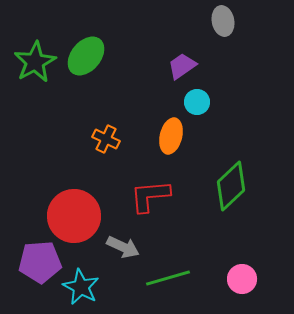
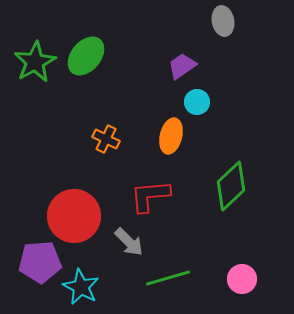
gray arrow: moved 6 px right, 5 px up; rotated 20 degrees clockwise
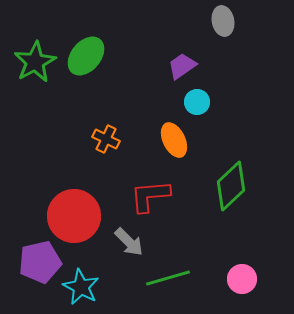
orange ellipse: moved 3 px right, 4 px down; rotated 40 degrees counterclockwise
purple pentagon: rotated 9 degrees counterclockwise
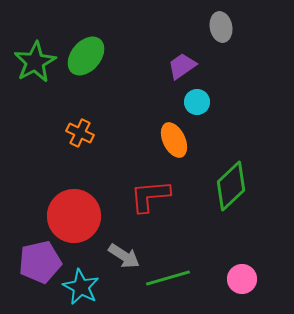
gray ellipse: moved 2 px left, 6 px down
orange cross: moved 26 px left, 6 px up
gray arrow: moved 5 px left, 14 px down; rotated 12 degrees counterclockwise
